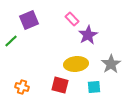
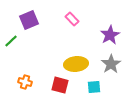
purple star: moved 22 px right
orange cross: moved 3 px right, 5 px up
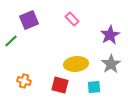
orange cross: moved 1 px left, 1 px up
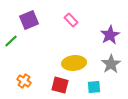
pink rectangle: moved 1 px left, 1 px down
yellow ellipse: moved 2 px left, 1 px up
orange cross: rotated 16 degrees clockwise
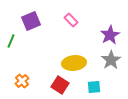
purple square: moved 2 px right, 1 px down
green line: rotated 24 degrees counterclockwise
gray star: moved 4 px up
orange cross: moved 2 px left; rotated 16 degrees clockwise
red square: rotated 18 degrees clockwise
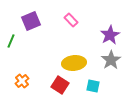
cyan square: moved 1 px left, 1 px up; rotated 16 degrees clockwise
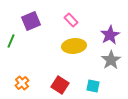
yellow ellipse: moved 17 px up
orange cross: moved 2 px down
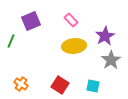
purple star: moved 5 px left, 1 px down
orange cross: moved 1 px left, 1 px down; rotated 16 degrees counterclockwise
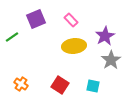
purple square: moved 5 px right, 2 px up
green line: moved 1 px right, 4 px up; rotated 32 degrees clockwise
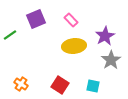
green line: moved 2 px left, 2 px up
